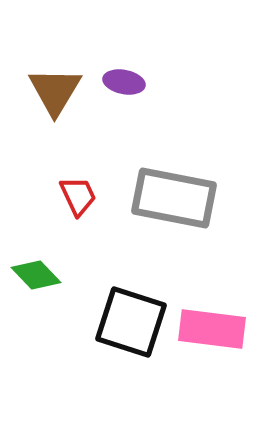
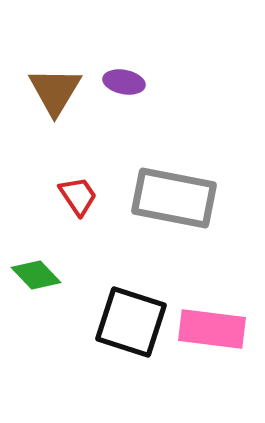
red trapezoid: rotated 9 degrees counterclockwise
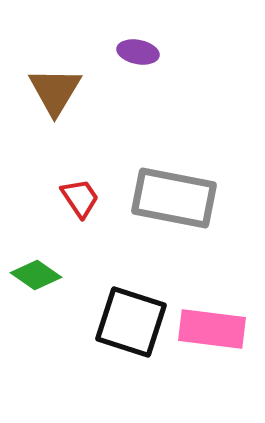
purple ellipse: moved 14 px right, 30 px up
red trapezoid: moved 2 px right, 2 px down
green diamond: rotated 12 degrees counterclockwise
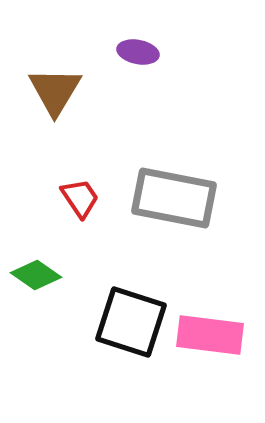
pink rectangle: moved 2 px left, 6 px down
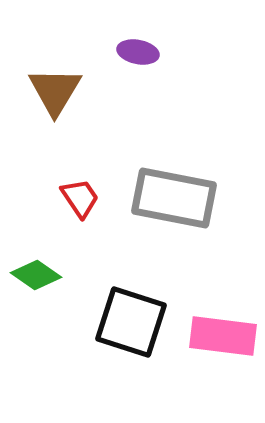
pink rectangle: moved 13 px right, 1 px down
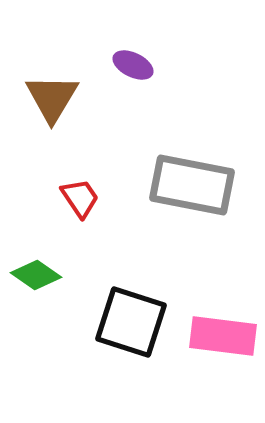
purple ellipse: moved 5 px left, 13 px down; rotated 15 degrees clockwise
brown triangle: moved 3 px left, 7 px down
gray rectangle: moved 18 px right, 13 px up
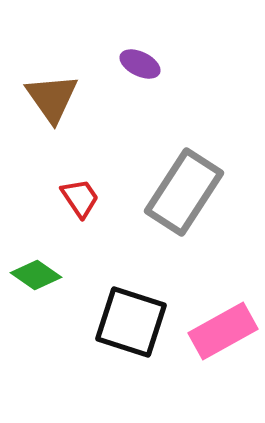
purple ellipse: moved 7 px right, 1 px up
brown triangle: rotated 6 degrees counterclockwise
gray rectangle: moved 8 px left, 7 px down; rotated 68 degrees counterclockwise
pink rectangle: moved 5 px up; rotated 36 degrees counterclockwise
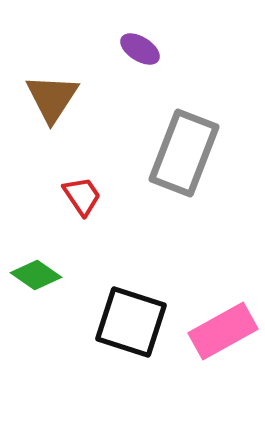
purple ellipse: moved 15 px up; rotated 6 degrees clockwise
brown triangle: rotated 8 degrees clockwise
gray rectangle: moved 39 px up; rotated 12 degrees counterclockwise
red trapezoid: moved 2 px right, 2 px up
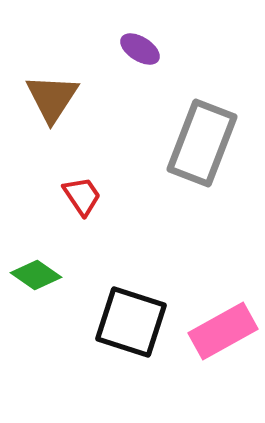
gray rectangle: moved 18 px right, 10 px up
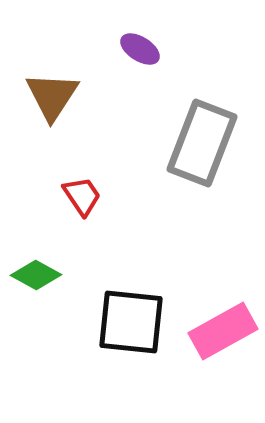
brown triangle: moved 2 px up
green diamond: rotated 6 degrees counterclockwise
black square: rotated 12 degrees counterclockwise
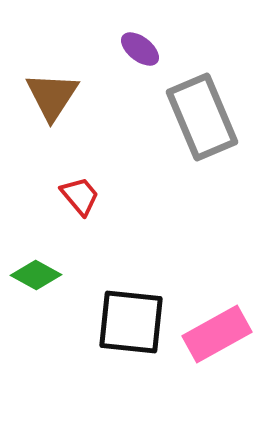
purple ellipse: rotated 6 degrees clockwise
gray rectangle: moved 26 px up; rotated 44 degrees counterclockwise
red trapezoid: moved 2 px left; rotated 6 degrees counterclockwise
pink rectangle: moved 6 px left, 3 px down
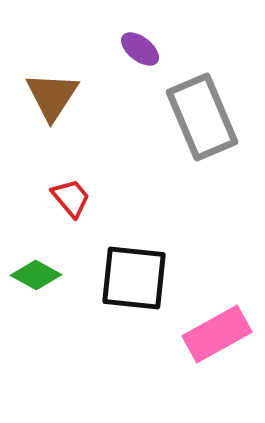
red trapezoid: moved 9 px left, 2 px down
black square: moved 3 px right, 44 px up
